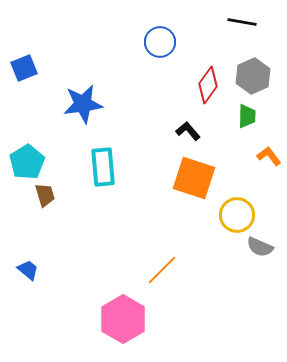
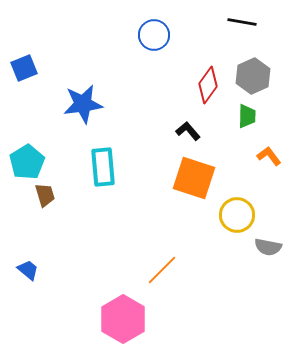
blue circle: moved 6 px left, 7 px up
gray semicircle: moved 8 px right; rotated 12 degrees counterclockwise
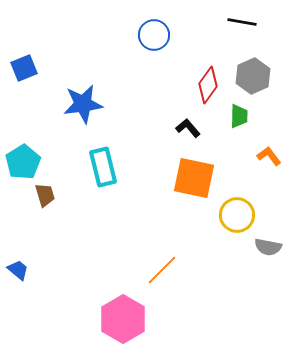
green trapezoid: moved 8 px left
black L-shape: moved 3 px up
cyan pentagon: moved 4 px left
cyan rectangle: rotated 9 degrees counterclockwise
orange square: rotated 6 degrees counterclockwise
blue trapezoid: moved 10 px left
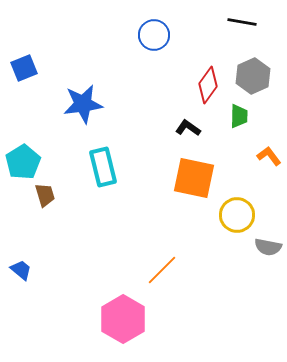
black L-shape: rotated 15 degrees counterclockwise
blue trapezoid: moved 3 px right
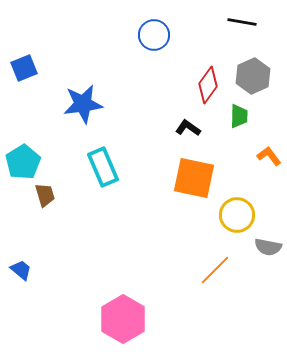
cyan rectangle: rotated 9 degrees counterclockwise
orange line: moved 53 px right
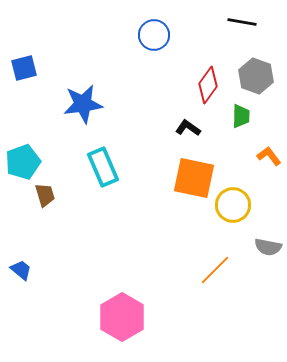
blue square: rotated 8 degrees clockwise
gray hexagon: moved 3 px right; rotated 16 degrees counterclockwise
green trapezoid: moved 2 px right
cyan pentagon: rotated 12 degrees clockwise
yellow circle: moved 4 px left, 10 px up
pink hexagon: moved 1 px left, 2 px up
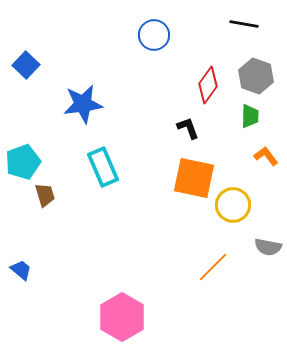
black line: moved 2 px right, 2 px down
blue square: moved 2 px right, 3 px up; rotated 32 degrees counterclockwise
green trapezoid: moved 9 px right
black L-shape: rotated 35 degrees clockwise
orange L-shape: moved 3 px left
orange line: moved 2 px left, 3 px up
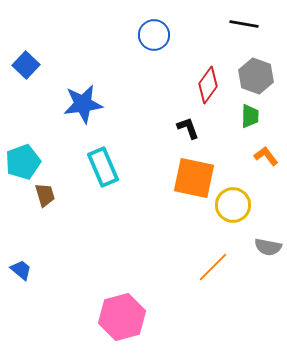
pink hexagon: rotated 15 degrees clockwise
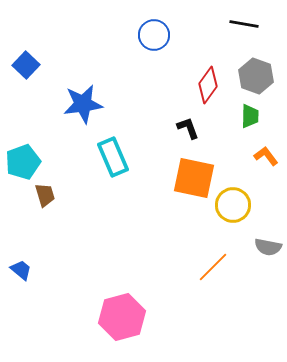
cyan rectangle: moved 10 px right, 10 px up
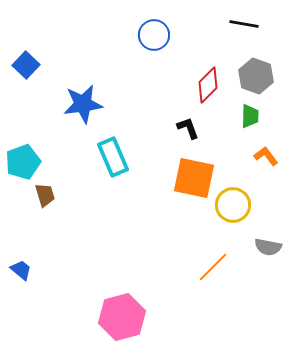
red diamond: rotated 9 degrees clockwise
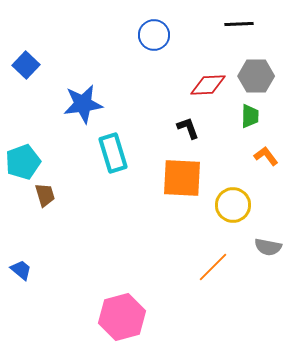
black line: moved 5 px left; rotated 12 degrees counterclockwise
gray hexagon: rotated 20 degrees counterclockwise
red diamond: rotated 42 degrees clockwise
cyan rectangle: moved 4 px up; rotated 6 degrees clockwise
orange square: moved 12 px left; rotated 9 degrees counterclockwise
